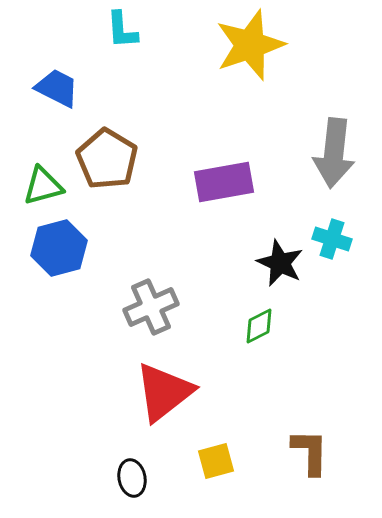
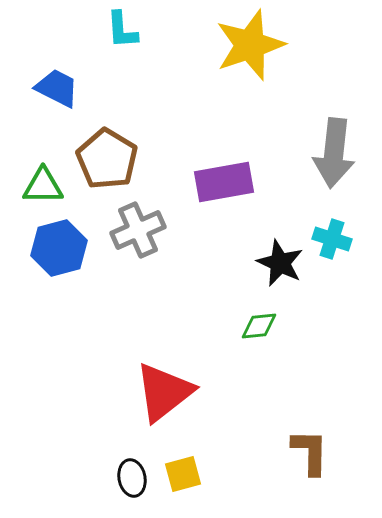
green triangle: rotated 15 degrees clockwise
gray cross: moved 13 px left, 77 px up
green diamond: rotated 21 degrees clockwise
yellow square: moved 33 px left, 13 px down
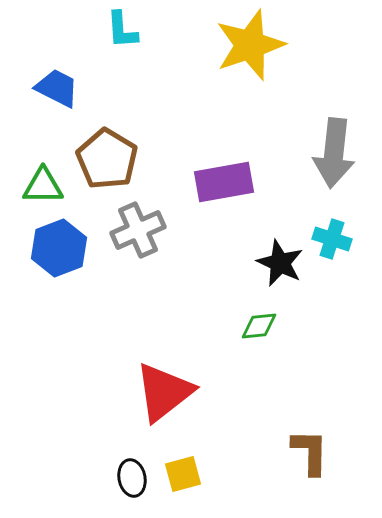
blue hexagon: rotated 6 degrees counterclockwise
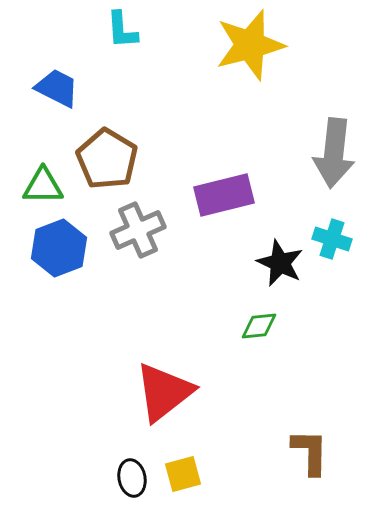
yellow star: rotated 4 degrees clockwise
purple rectangle: moved 13 px down; rotated 4 degrees counterclockwise
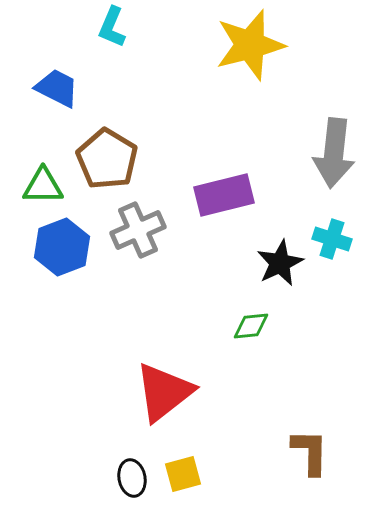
cyan L-shape: moved 10 px left, 3 px up; rotated 27 degrees clockwise
blue hexagon: moved 3 px right, 1 px up
black star: rotated 21 degrees clockwise
green diamond: moved 8 px left
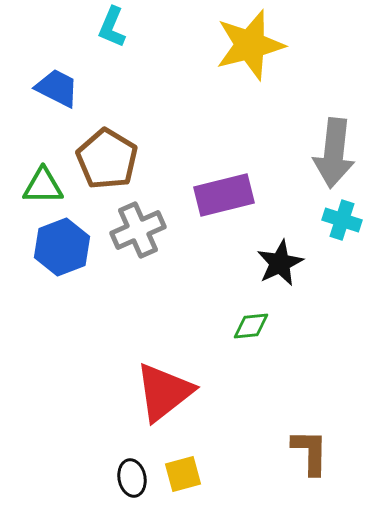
cyan cross: moved 10 px right, 19 px up
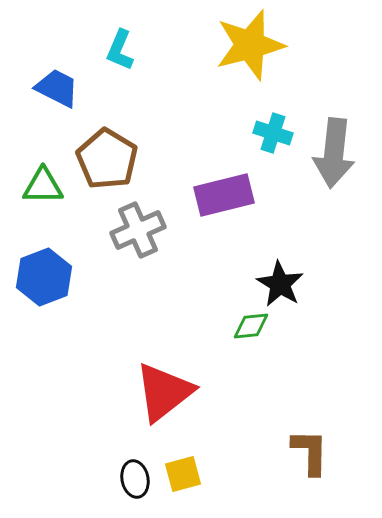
cyan L-shape: moved 8 px right, 23 px down
cyan cross: moved 69 px left, 87 px up
blue hexagon: moved 18 px left, 30 px down
black star: moved 21 px down; rotated 15 degrees counterclockwise
black ellipse: moved 3 px right, 1 px down
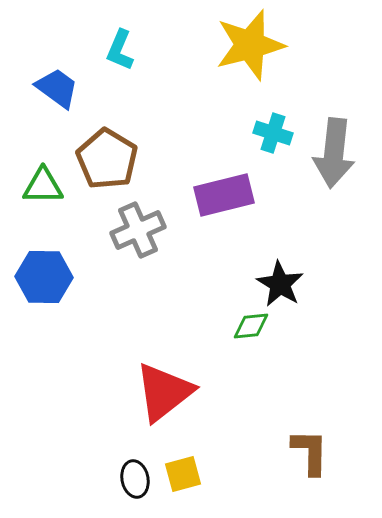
blue trapezoid: rotated 9 degrees clockwise
blue hexagon: rotated 22 degrees clockwise
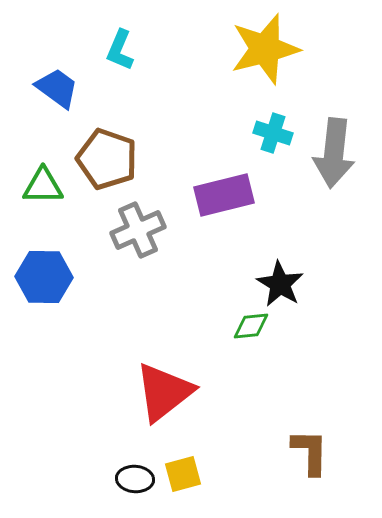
yellow star: moved 15 px right, 4 px down
brown pentagon: rotated 12 degrees counterclockwise
black ellipse: rotated 75 degrees counterclockwise
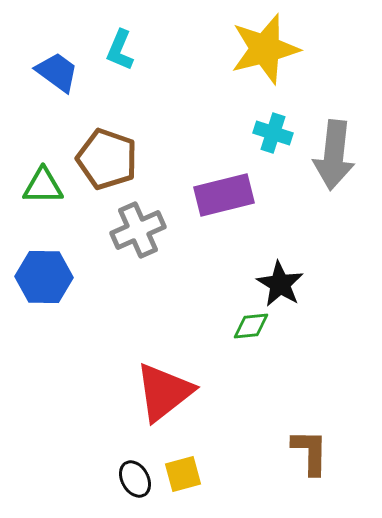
blue trapezoid: moved 16 px up
gray arrow: moved 2 px down
black ellipse: rotated 57 degrees clockwise
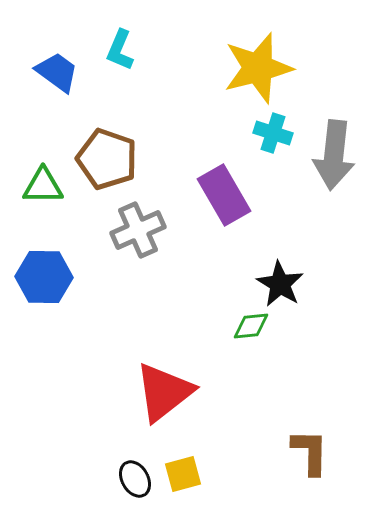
yellow star: moved 7 px left, 19 px down
purple rectangle: rotated 74 degrees clockwise
